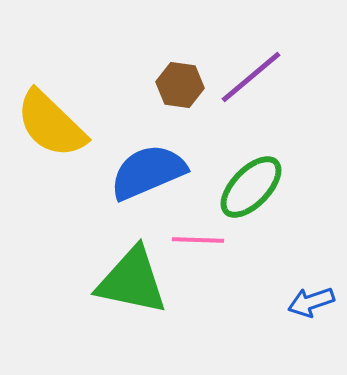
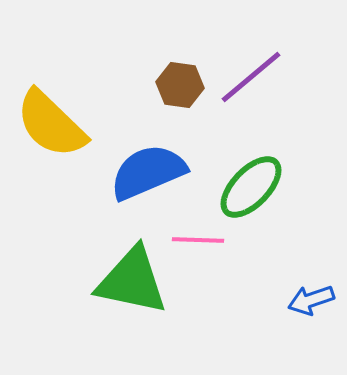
blue arrow: moved 2 px up
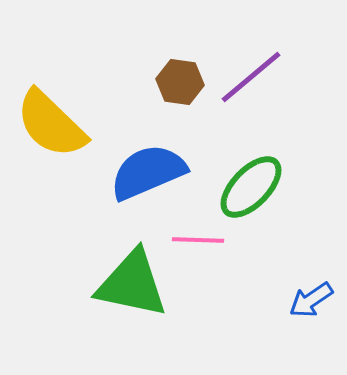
brown hexagon: moved 3 px up
green triangle: moved 3 px down
blue arrow: rotated 15 degrees counterclockwise
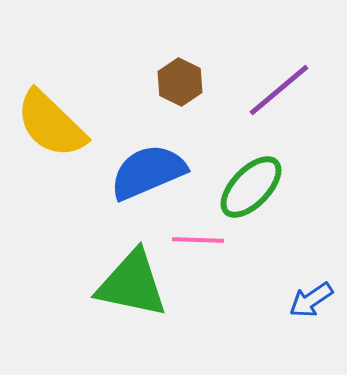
purple line: moved 28 px right, 13 px down
brown hexagon: rotated 18 degrees clockwise
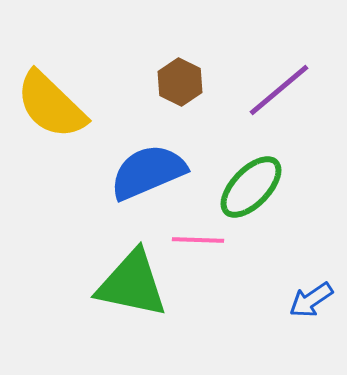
yellow semicircle: moved 19 px up
